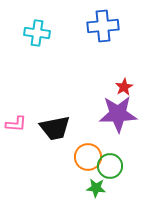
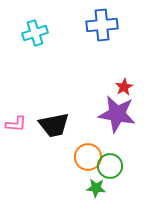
blue cross: moved 1 px left, 1 px up
cyan cross: moved 2 px left; rotated 25 degrees counterclockwise
purple star: moved 1 px left; rotated 12 degrees clockwise
black trapezoid: moved 1 px left, 3 px up
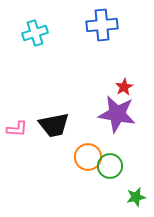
pink L-shape: moved 1 px right, 5 px down
green star: moved 40 px right, 9 px down; rotated 18 degrees counterclockwise
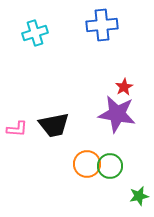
orange circle: moved 1 px left, 7 px down
green star: moved 3 px right, 1 px up
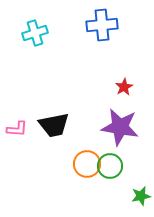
purple star: moved 3 px right, 13 px down
green star: moved 2 px right
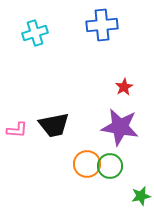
pink L-shape: moved 1 px down
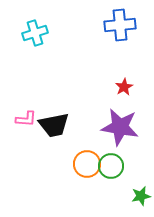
blue cross: moved 18 px right
pink L-shape: moved 9 px right, 11 px up
green circle: moved 1 px right
